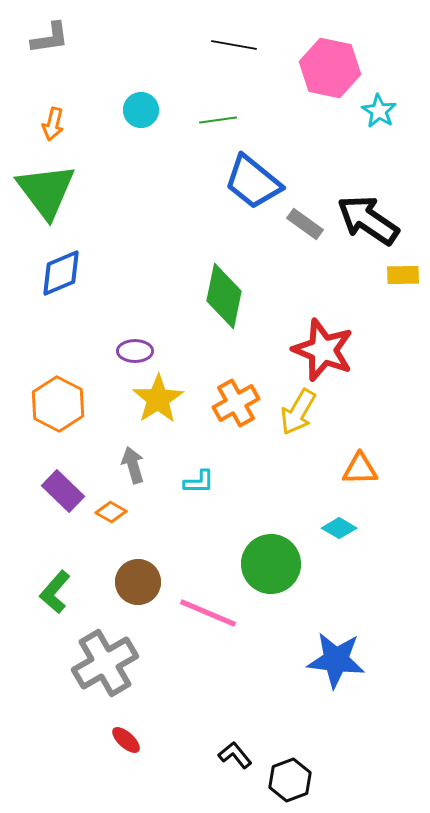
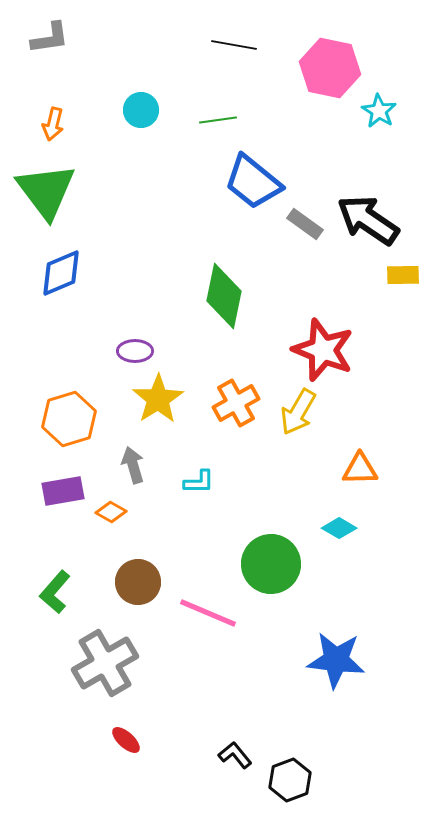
orange hexagon: moved 11 px right, 15 px down; rotated 16 degrees clockwise
purple rectangle: rotated 54 degrees counterclockwise
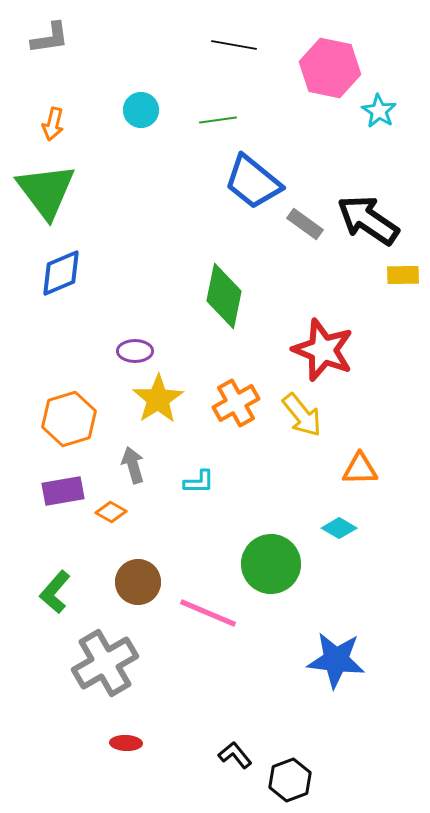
yellow arrow: moved 4 px right, 3 px down; rotated 69 degrees counterclockwise
red ellipse: moved 3 px down; rotated 40 degrees counterclockwise
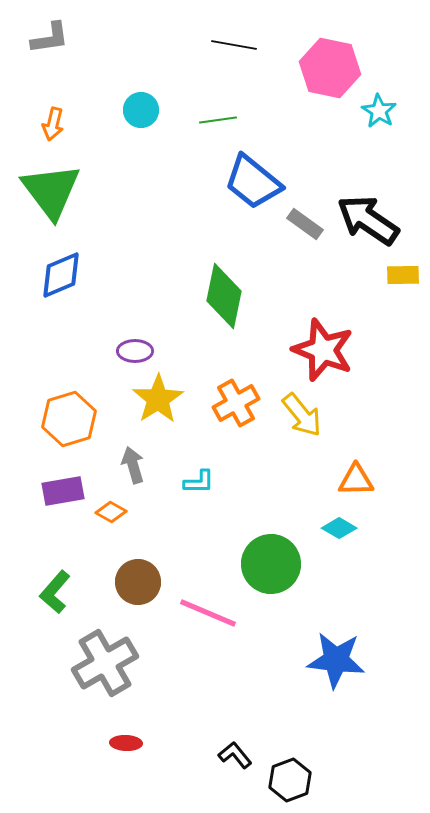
green triangle: moved 5 px right
blue diamond: moved 2 px down
orange triangle: moved 4 px left, 11 px down
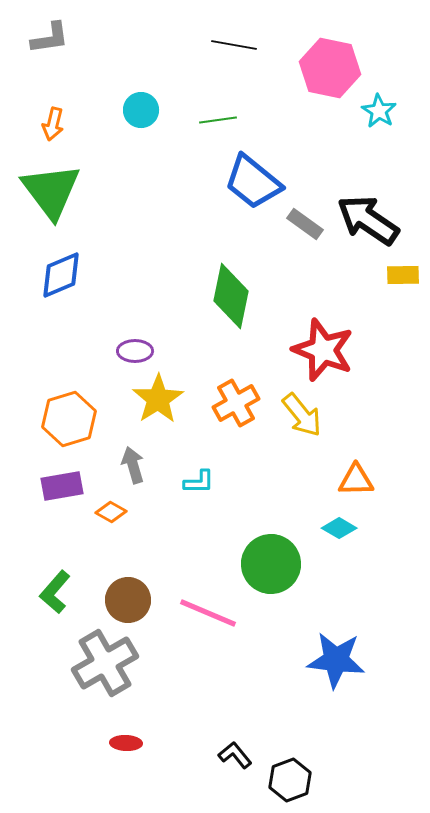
green diamond: moved 7 px right
purple rectangle: moved 1 px left, 5 px up
brown circle: moved 10 px left, 18 px down
